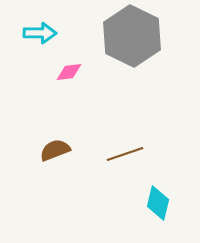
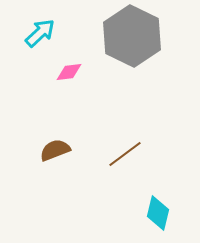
cyan arrow: rotated 44 degrees counterclockwise
brown line: rotated 18 degrees counterclockwise
cyan diamond: moved 10 px down
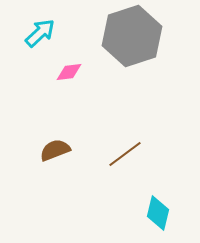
gray hexagon: rotated 16 degrees clockwise
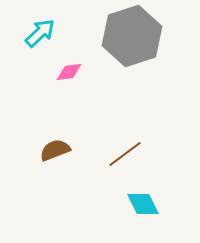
cyan diamond: moved 15 px left, 9 px up; rotated 40 degrees counterclockwise
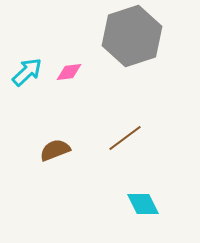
cyan arrow: moved 13 px left, 39 px down
brown line: moved 16 px up
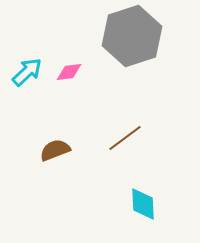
cyan diamond: rotated 24 degrees clockwise
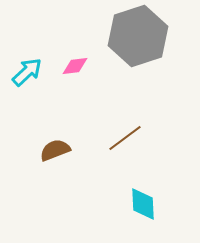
gray hexagon: moved 6 px right
pink diamond: moved 6 px right, 6 px up
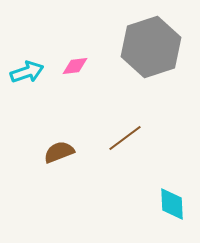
gray hexagon: moved 13 px right, 11 px down
cyan arrow: rotated 24 degrees clockwise
brown semicircle: moved 4 px right, 2 px down
cyan diamond: moved 29 px right
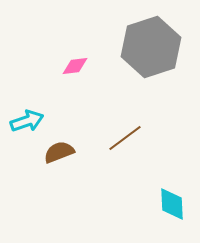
cyan arrow: moved 49 px down
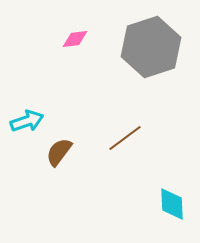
pink diamond: moved 27 px up
brown semicircle: rotated 32 degrees counterclockwise
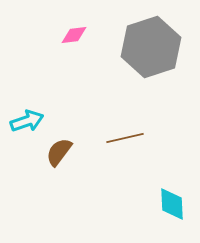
pink diamond: moved 1 px left, 4 px up
brown line: rotated 24 degrees clockwise
